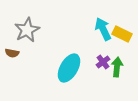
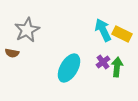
cyan arrow: moved 1 px down
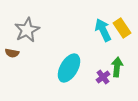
yellow rectangle: moved 6 px up; rotated 30 degrees clockwise
purple cross: moved 15 px down
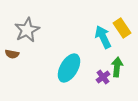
cyan arrow: moved 7 px down
brown semicircle: moved 1 px down
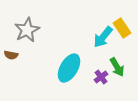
cyan arrow: rotated 115 degrees counterclockwise
brown semicircle: moved 1 px left, 1 px down
green arrow: rotated 144 degrees clockwise
purple cross: moved 2 px left
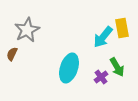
yellow rectangle: rotated 24 degrees clockwise
brown semicircle: moved 1 px right, 1 px up; rotated 104 degrees clockwise
cyan ellipse: rotated 12 degrees counterclockwise
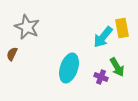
gray star: moved 3 px up; rotated 20 degrees counterclockwise
purple cross: rotated 32 degrees counterclockwise
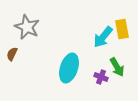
yellow rectangle: moved 1 px down
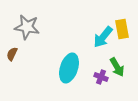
gray star: rotated 15 degrees counterclockwise
